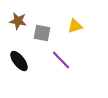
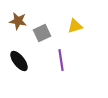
gray square: rotated 36 degrees counterclockwise
purple line: rotated 35 degrees clockwise
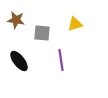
brown star: moved 2 px left, 1 px up
yellow triangle: moved 2 px up
gray square: rotated 30 degrees clockwise
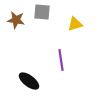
gray square: moved 21 px up
black ellipse: moved 10 px right, 20 px down; rotated 15 degrees counterclockwise
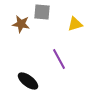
brown star: moved 5 px right, 4 px down
purple line: moved 2 px left, 1 px up; rotated 20 degrees counterclockwise
black ellipse: moved 1 px left
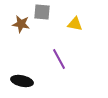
yellow triangle: rotated 28 degrees clockwise
black ellipse: moved 6 px left; rotated 25 degrees counterclockwise
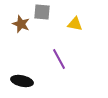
brown star: rotated 12 degrees clockwise
